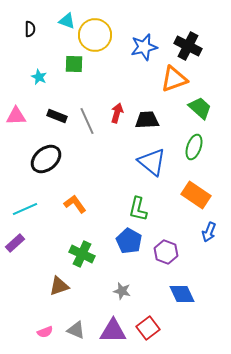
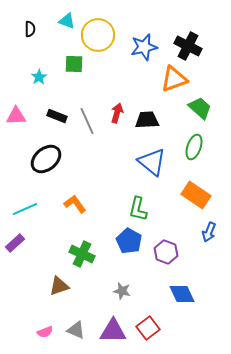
yellow circle: moved 3 px right
cyan star: rotated 14 degrees clockwise
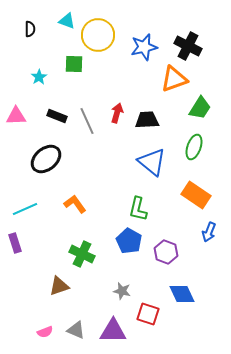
green trapezoid: rotated 80 degrees clockwise
purple rectangle: rotated 66 degrees counterclockwise
red square: moved 14 px up; rotated 35 degrees counterclockwise
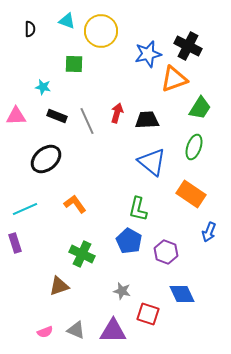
yellow circle: moved 3 px right, 4 px up
blue star: moved 4 px right, 7 px down
cyan star: moved 4 px right, 10 px down; rotated 28 degrees counterclockwise
orange rectangle: moved 5 px left, 1 px up
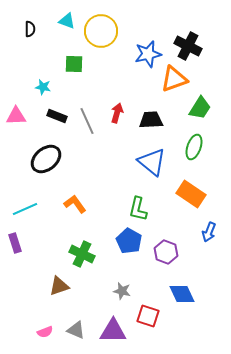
black trapezoid: moved 4 px right
red square: moved 2 px down
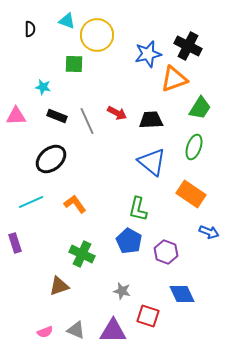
yellow circle: moved 4 px left, 4 px down
red arrow: rotated 102 degrees clockwise
black ellipse: moved 5 px right
cyan line: moved 6 px right, 7 px up
blue arrow: rotated 90 degrees counterclockwise
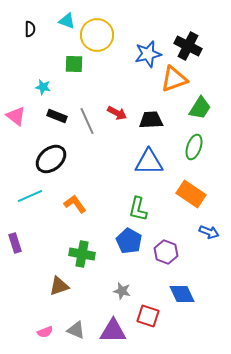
pink triangle: rotated 40 degrees clockwise
blue triangle: moved 3 px left; rotated 40 degrees counterclockwise
cyan line: moved 1 px left, 6 px up
green cross: rotated 15 degrees counterclockwise
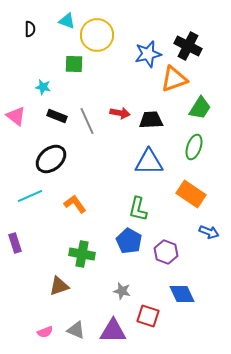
red arrow: moved 3 px right; rotated 18 degrees counterclockwise
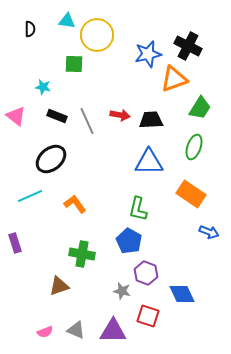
cyan triangle: rotated 12 degrees counterclockwise
red arrow: moved 2 px down
purple hexagon: moved 20 px left, 21 px down
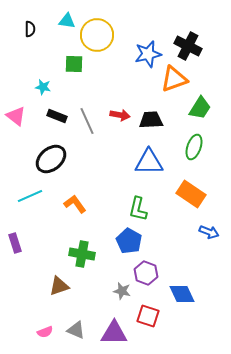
purple triangle: moved 1 px right, 2 px down
